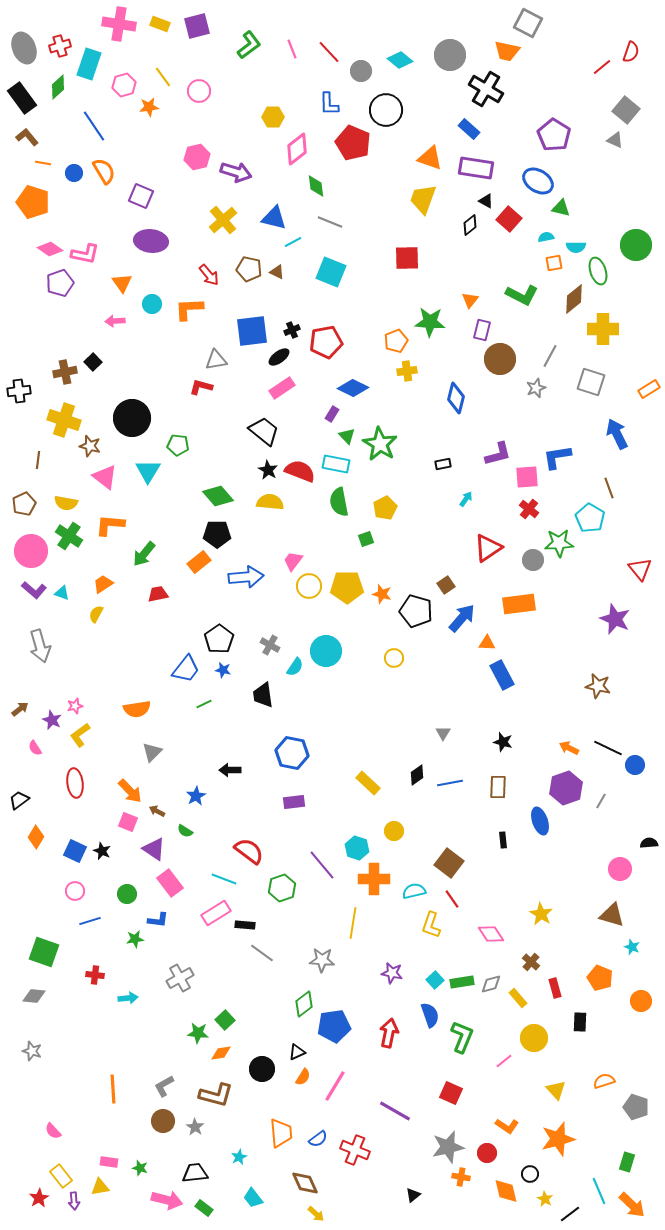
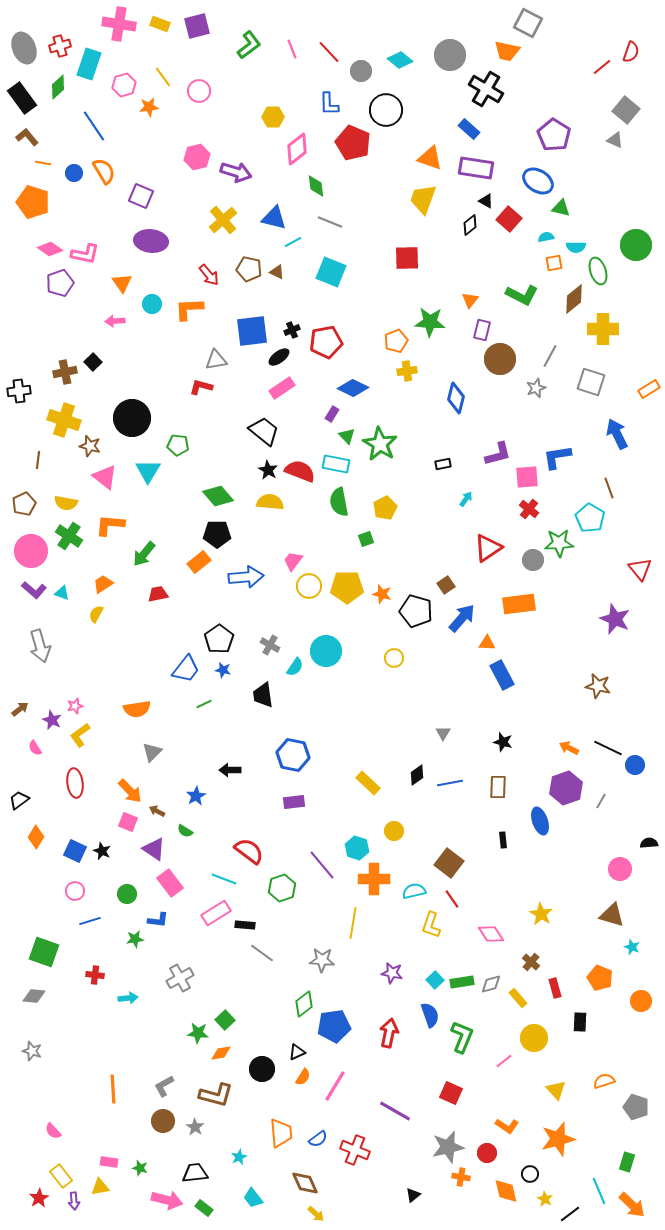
blue hexagon at (292, 753): moved 1 px right, 2 px down
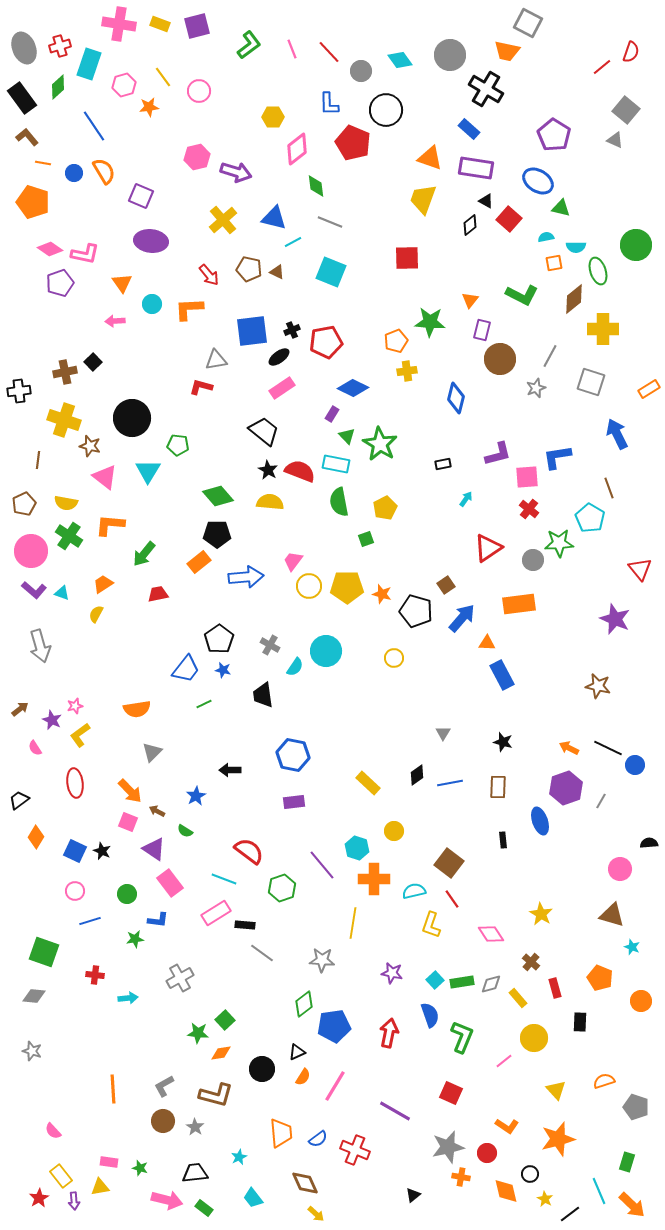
cyan diamond at (400, 60): rotated 15 degrees clockwise
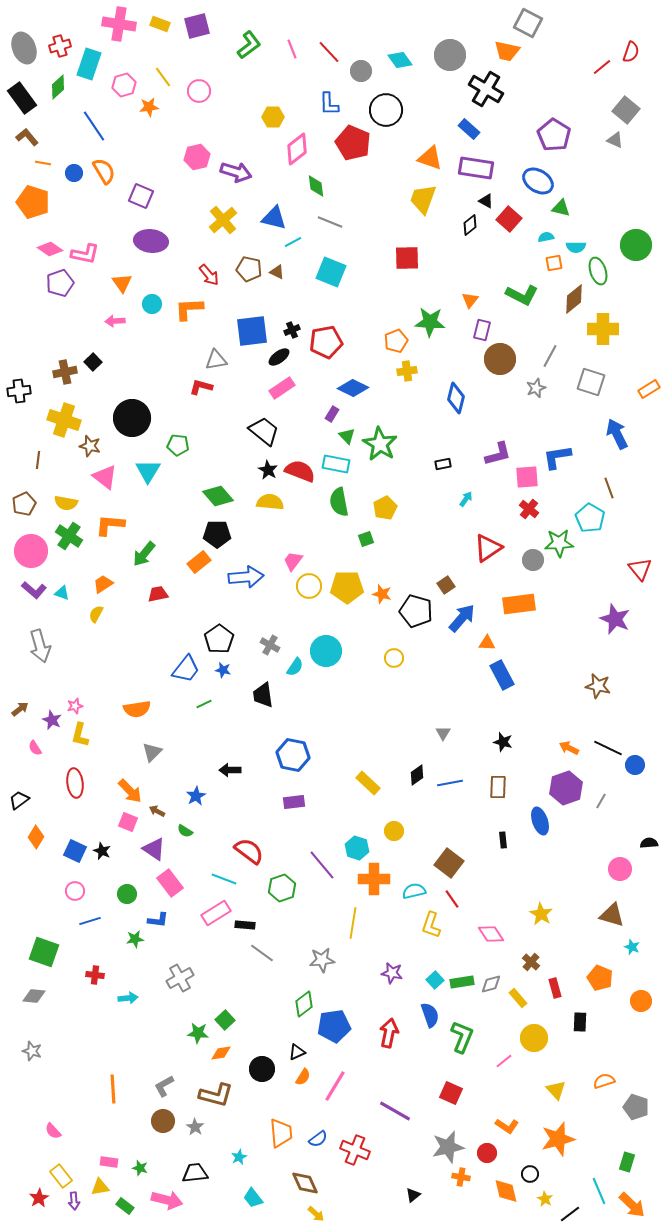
yellow L-shape at (80, 735): rotated 40 degrees counterclockwise
gray star at (322, 960): rotated 10 degrees counterclockwise
green rectangle at (204, 1208): moved 79 px left, 2 px up
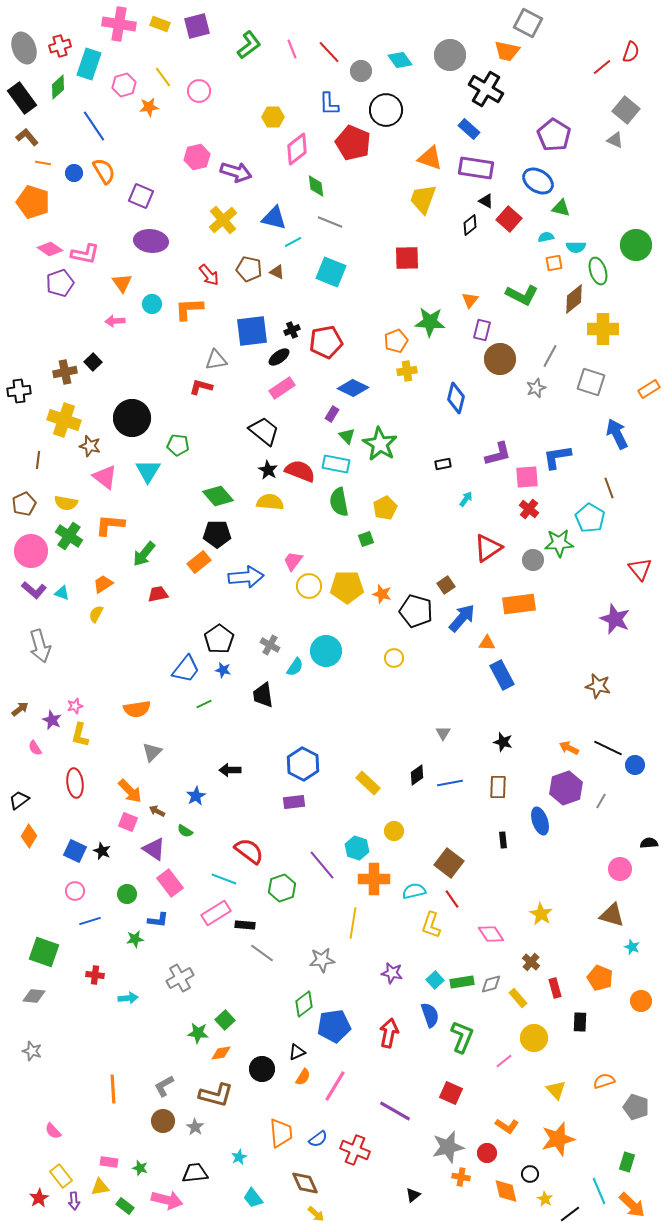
blue hexagon at (293, 755): moved 10 px right, 9 px down; rotated 16 degrees clockwise
orange diamond at (36, 837): moved 7 px left, 1 px up
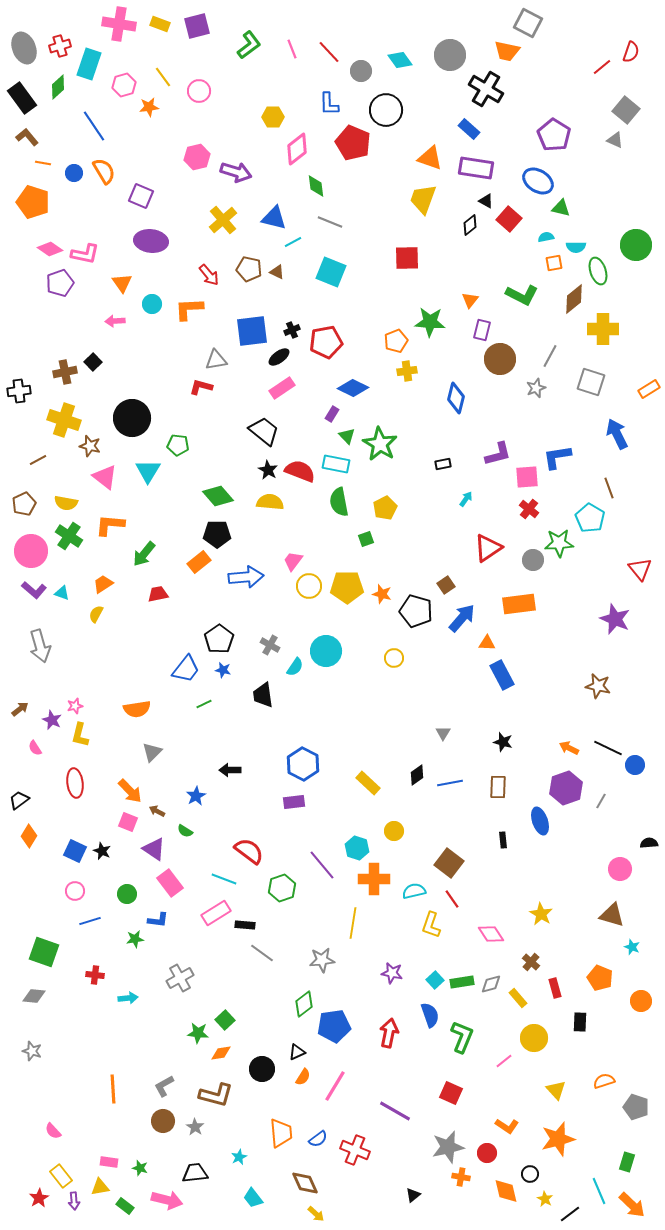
brown line at (38, 460): rotated 54 degrees clockwise
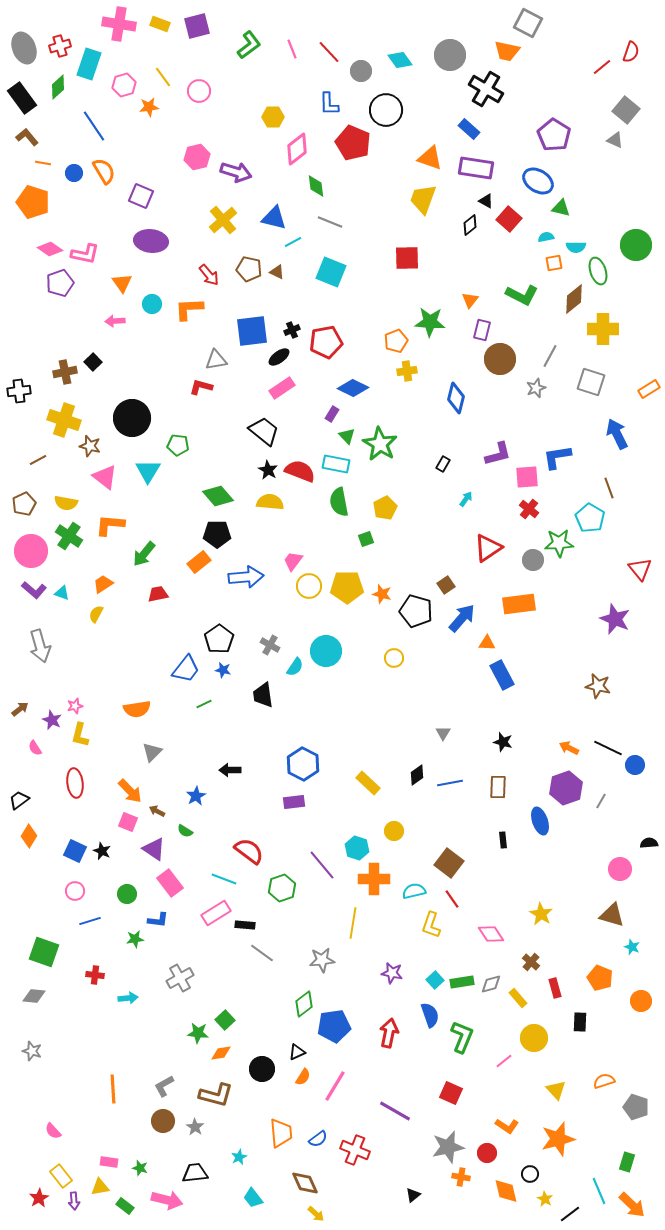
black rectangle at (443, 464): rotated 49 degrees counterclockwise
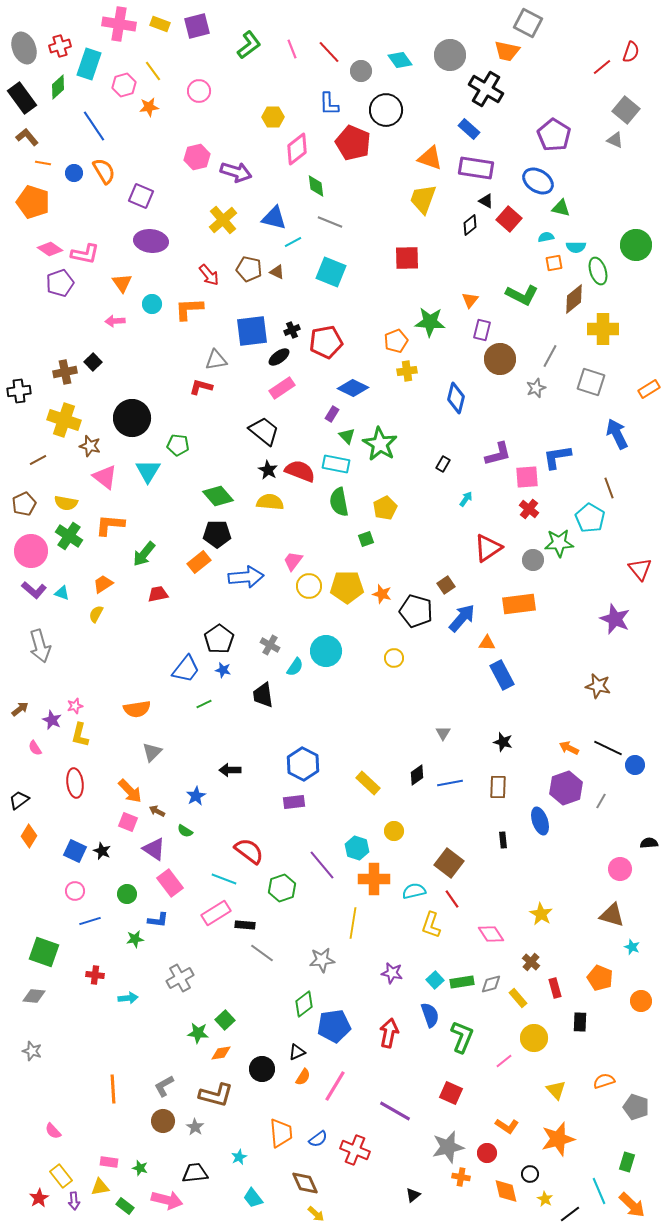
yellow line at (163, 77): moved 10 px left, 6 px up
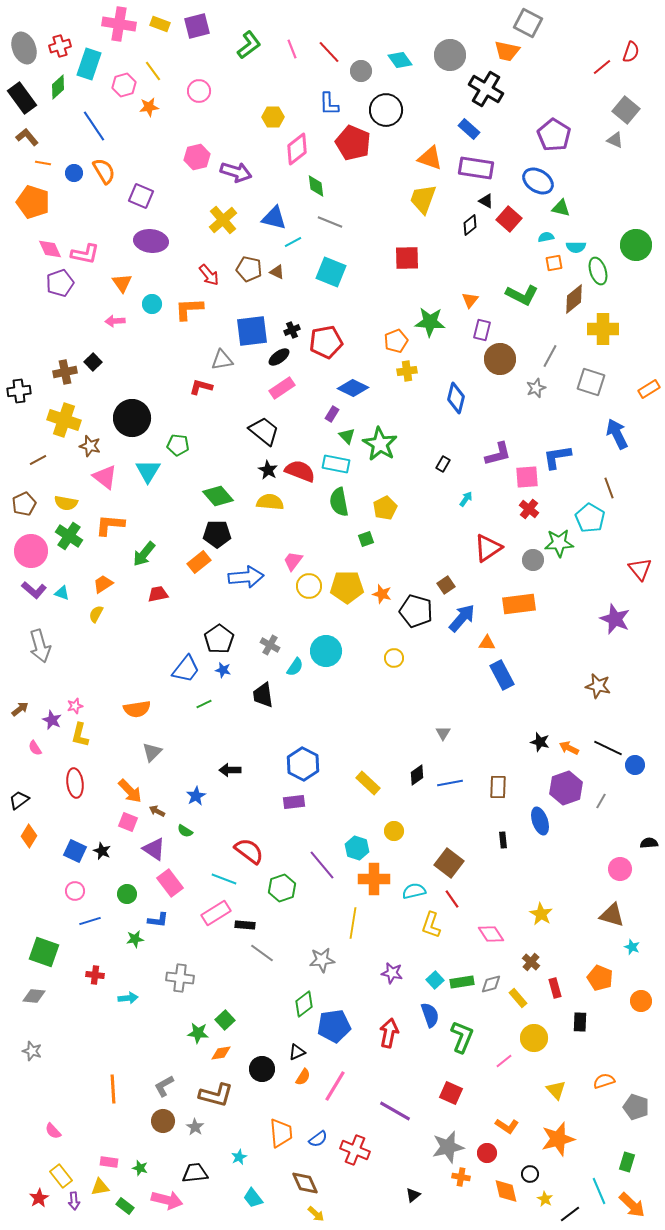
pink diamond at (50, 249): rotated 30 degrees clockwise
gray triangle at (216, 360): moved 6 px right
black star at (503, 742): moved 37 px right
gray cross at (180, 978): rotated 36 degrees clockwise
